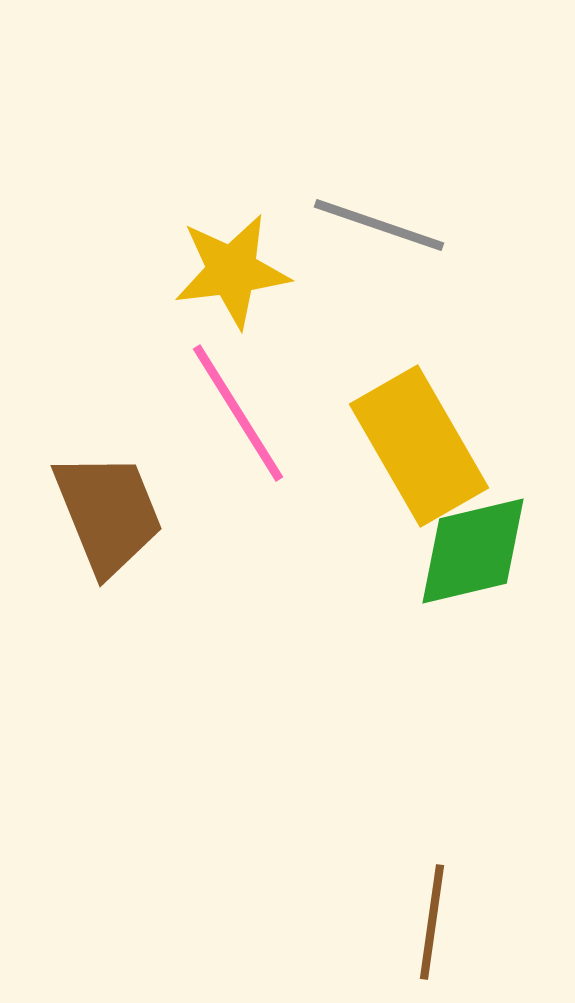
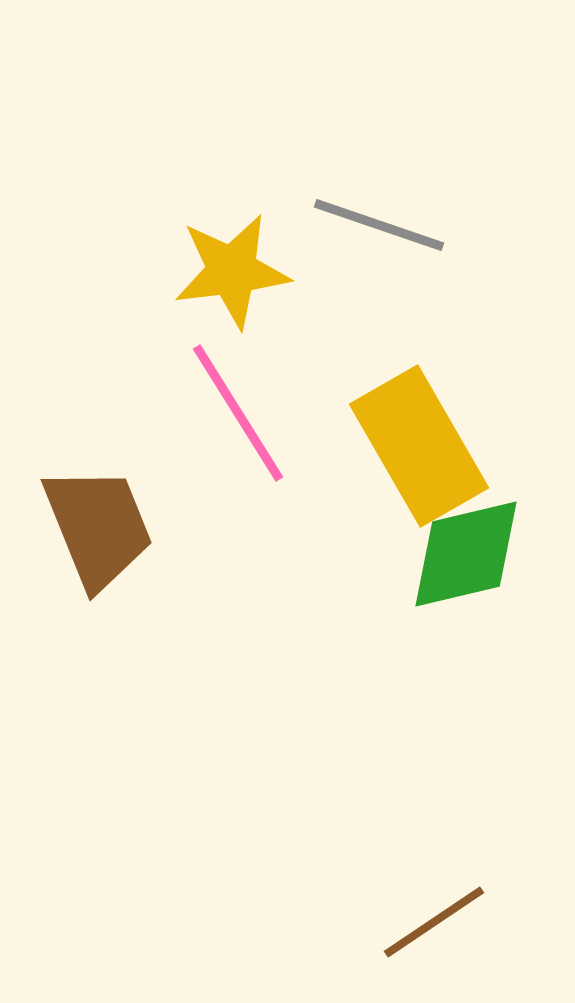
brown trapezoid: moved 10 px left, 14 px down
green diamond: moved 7 px left, 3 px down
brown line: moved 2 px right; rotated 48 degrees clockwise
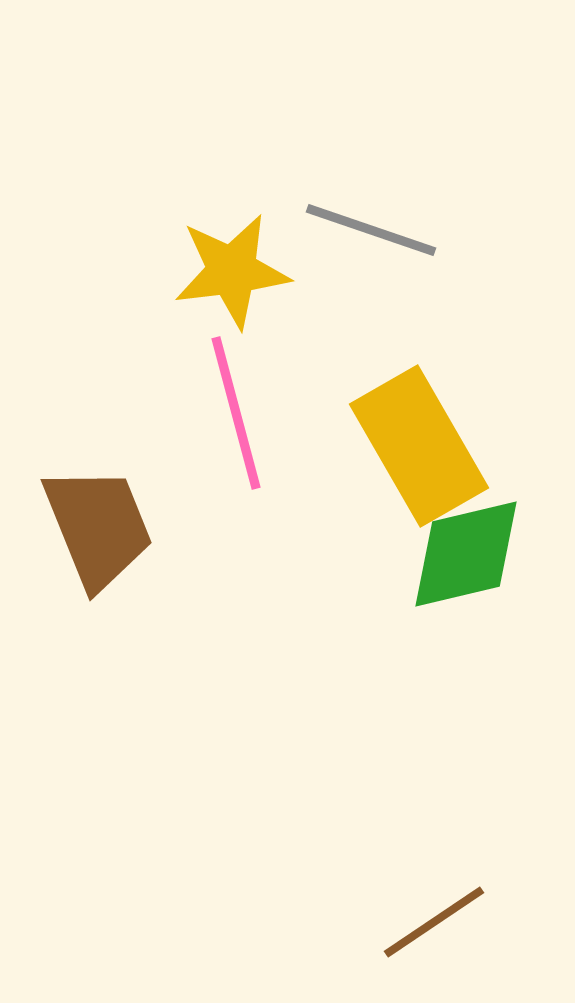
gray line: moved 8 px left, 5 px down
pink line: moved 2 px left; rotated 17 degrees clockwise
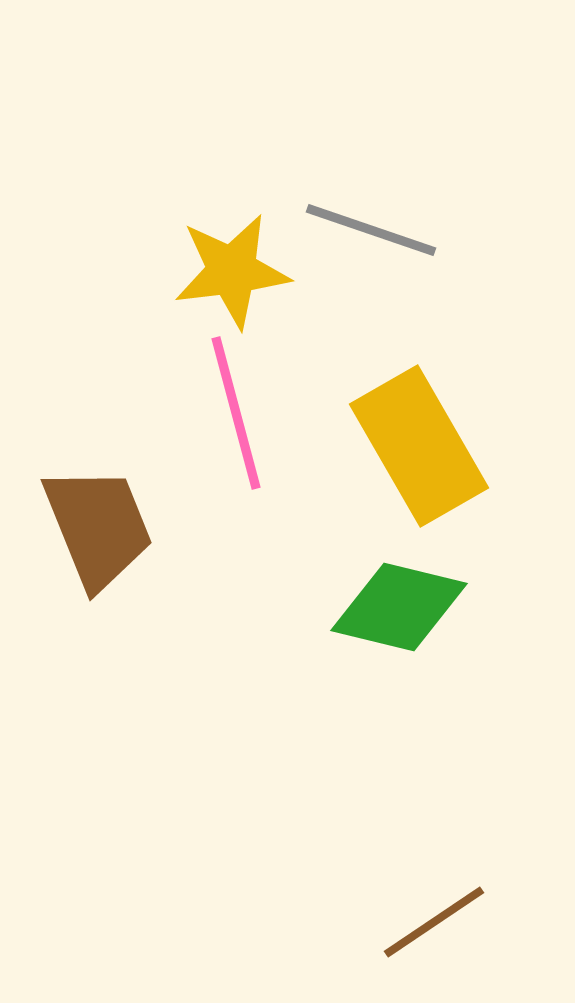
green diamond: moved 67 px left, 53 px down; rotated 27 degrees clockwise
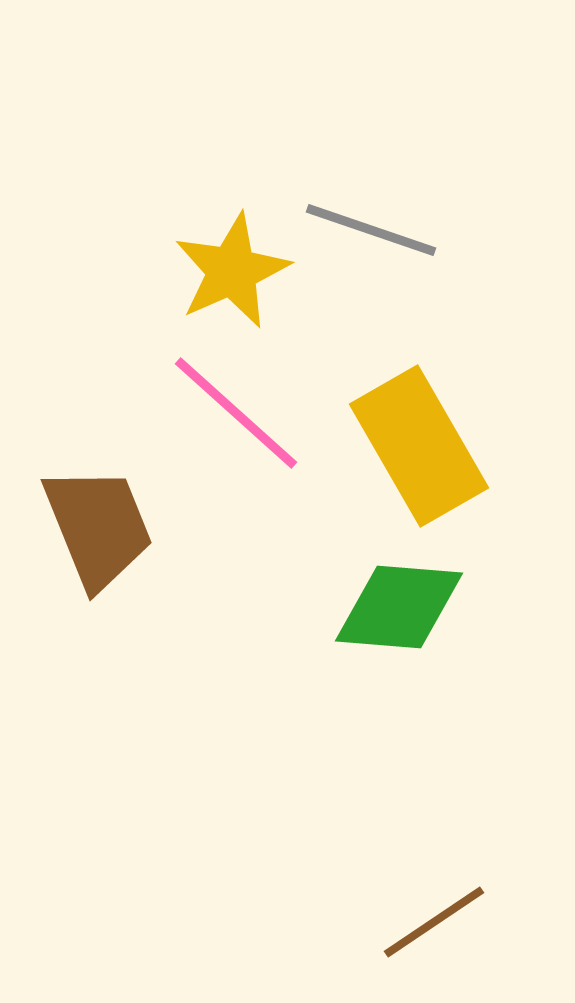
yellow star: rotated 17 degrees counterclockwise
pink line: rotated 33 degrees counterclockwise
green diamond: rotated 9 degrees counterclockwise
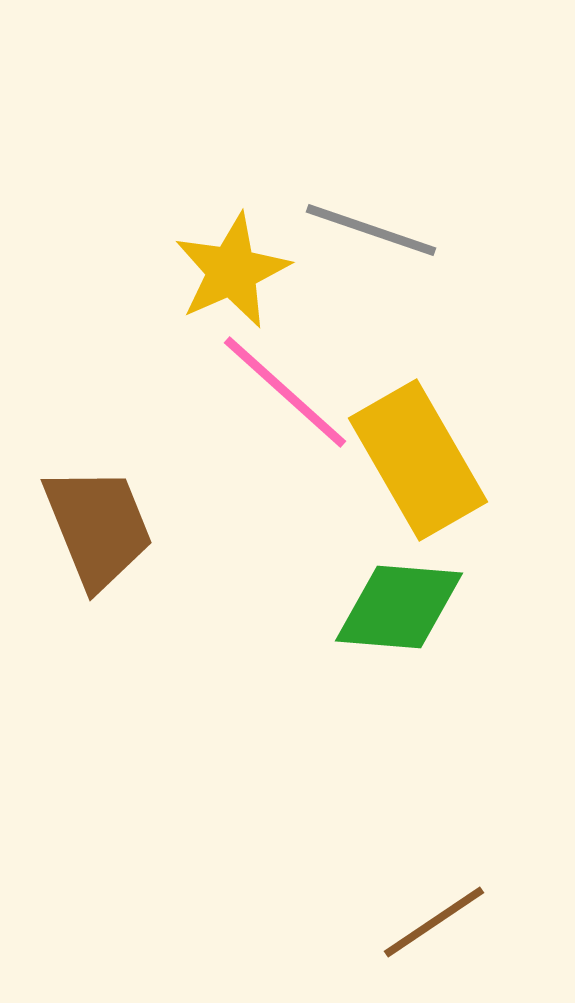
pink line: moved 49 px right, 21 px up
yellow rectangle: moved 1 px left, 14 px down
